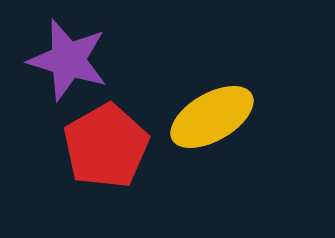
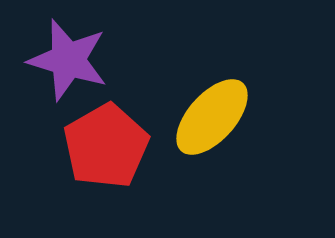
yellow ellipse: rotated 18 degrees counterclockwise
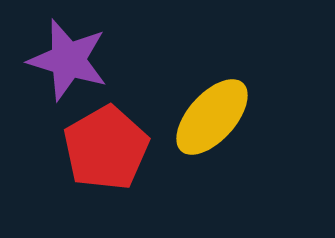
red pentagon: moved 2 px down
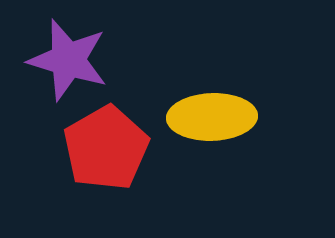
yellow ellipse: rotated 46 degrees clockwise
